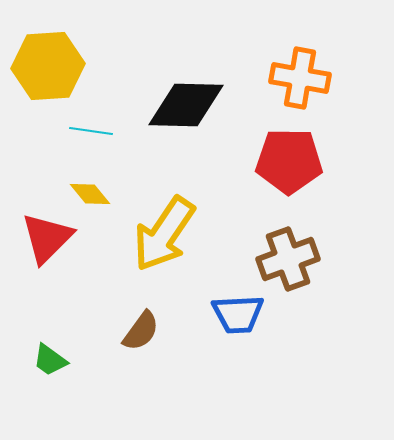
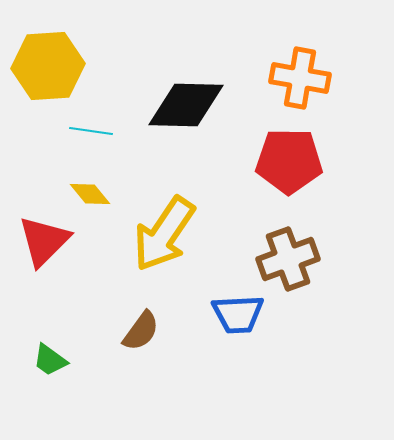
red triangle: moved 3 px left, 3 px down
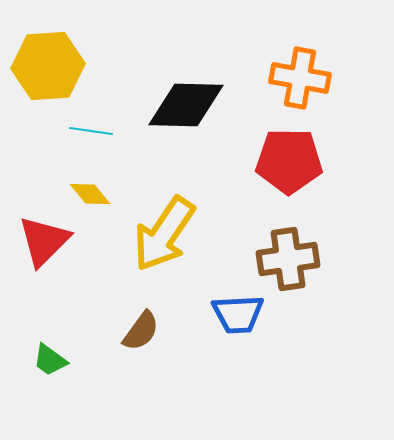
brown cross: rotated 12 degrees clockwise
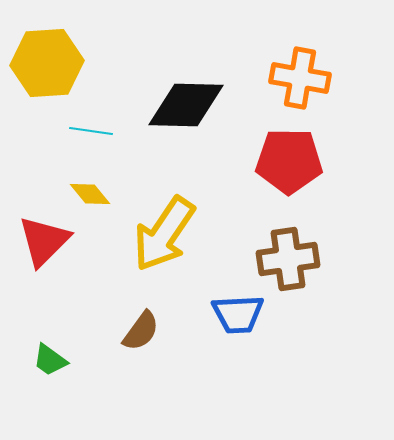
yellow hexagon: moved 1 px left, 3 px up
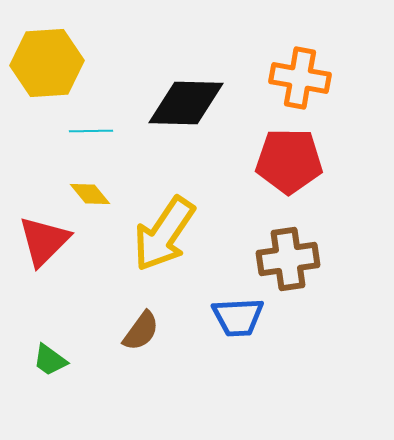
black diamond: moved 2 px up
cyan line: rotated 9 degrees counterclockwise
blue trapezoid: moved 3 px down
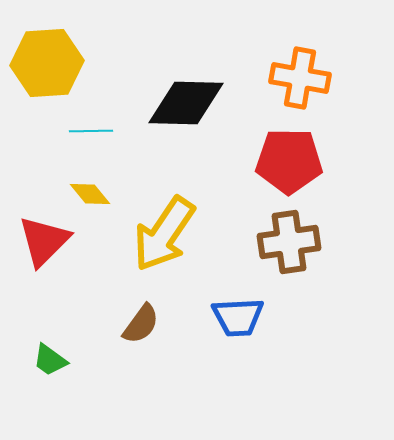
brown cross: moved 1 px right, 17 px up
brown semicircle: moved 7 px up
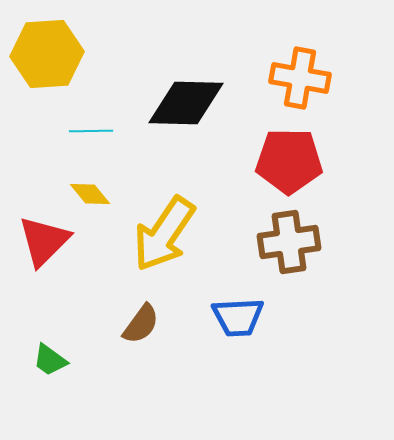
yellow hexagon: moved 9 px up
